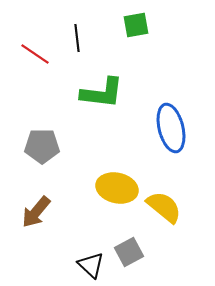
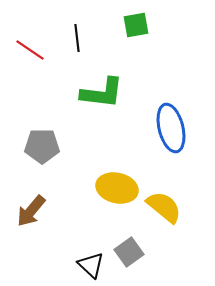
red line: moved 5 px left, 4 px up
brown arrow: moved 5 px left, 1 px up
gray square: rotated 8 degrees counterclockwise
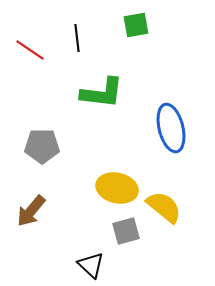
gray square: moved 3 px left, 21 px up; rotated 20 degrees clockwise
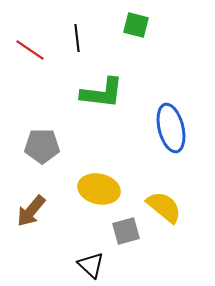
green square: rotated 24 degrees clockwise
yellow ellipse: moved 18 px left, 1 px down
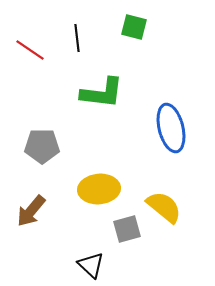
green square: moved 2 px left, 2 px down
yellow ellipse: rotated 18 degrees counterclockwise
gray square: moved 1 px right, 2 px up
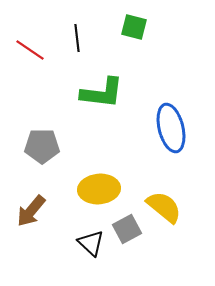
gray square: rotated 12 degrees counterclockwise
black triangle: moved 22 px up
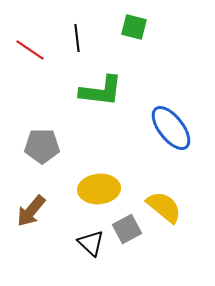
green L-shape: moved 1 px left, 2 px up
blue ellipse: rotated 24 degrees counterclockwise
